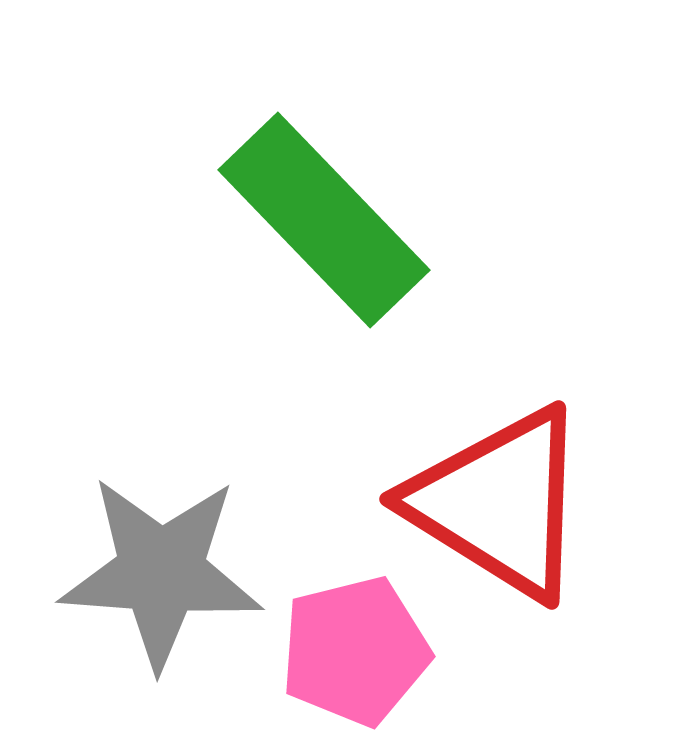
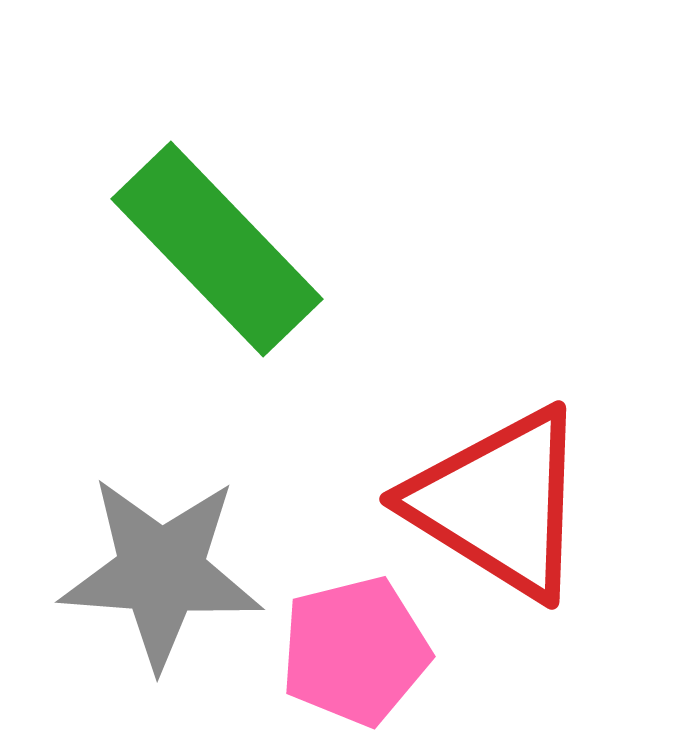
green rectangle: moved 107 px left, 29 px down
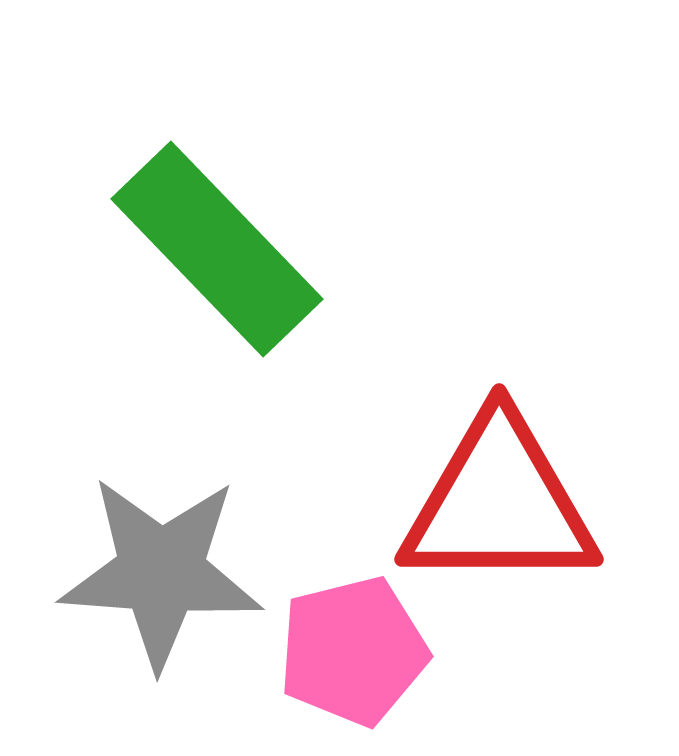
red triangle: rotated 32 degrees counterclockwise
pink pentagon: moved 2 px left
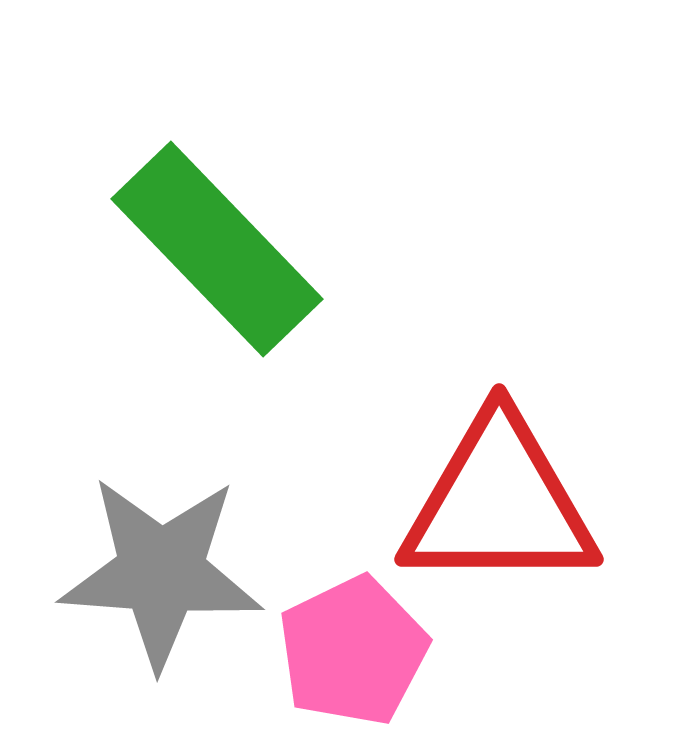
pink pentagon: rotated 12 degrees counterclockwise
